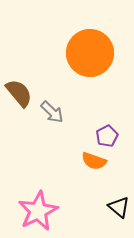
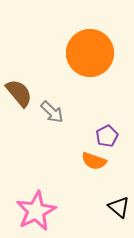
pink star: moved 2 px left
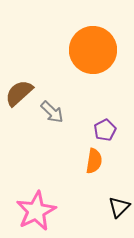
orange circle: moved 3 px right, 3 px up
brown semicircle: rotated 92 degrees counterclockwise
purple pentagon: moved 2 px left, 6 px up
orange semicircle: rotated 100 degrees counterclockwise
black triangle: rotated 35 degrees clockwise
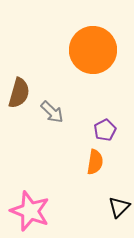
brown semicircle: rotated 148 degrees clockwise
orange semicircle: moved 1 px right, 1 px down
pink star: moved 6 px left; rotated 24 degrees counterclockwise
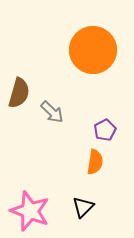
black triangle: moved 36 px left
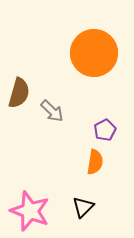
orange circle: moved 1 px right, 3 px down
gray arrow: moved 1 px up
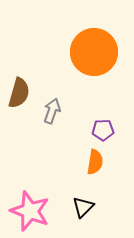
orange circle: moved 1 px up
gray arrow: rotated 115 degrees counterclockwise
purple pentagon: moved 2 px left; rotated 25 degrees clockwise
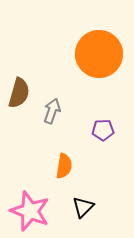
orange circle: moved 5 px right, 2 px down
orange semicircle: moved 31 px left, 4 px down
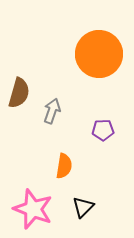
pink star: moved 3 px right, 2 px up
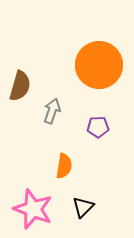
orange circle: moved 11 px down
brown semicircle: moved 1 px right, 7 px up
purple pentagon: moved 5 px left, 3 px up
